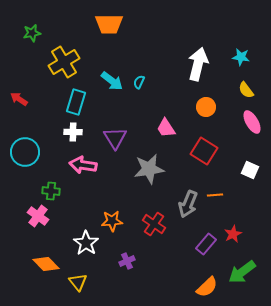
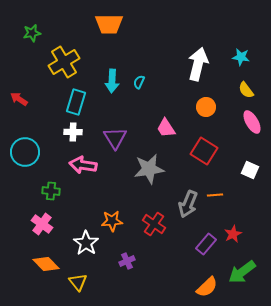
cyan arrow: rotated 55 degrees clockwise
pink cross: moved 4 px right, 8 px down
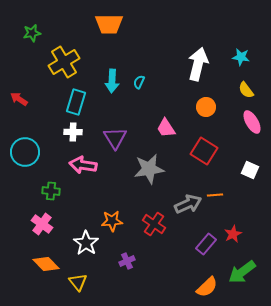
gray arrow: rotated 136 degrees counterclockwise
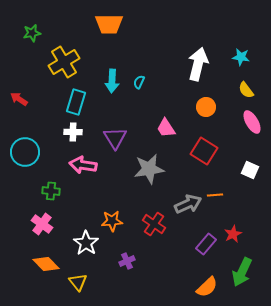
green arrow: rotated 28 degrees counterclockwise
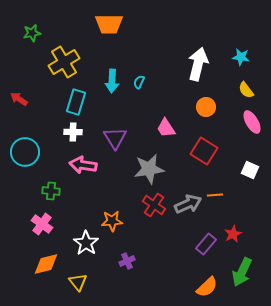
red cross: moved 19 px up
orange diamond: rotated 60 degrees counterclockwise
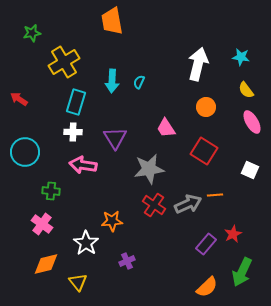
orange trapezoid: moved 3 px right, 3 px up; rotated 80 degrees clockwise
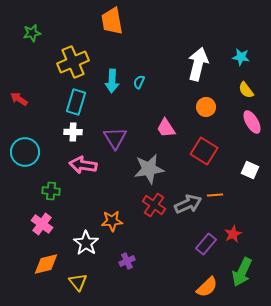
yellow cross: moved 9 px right; rotated 8 degrees clockwise
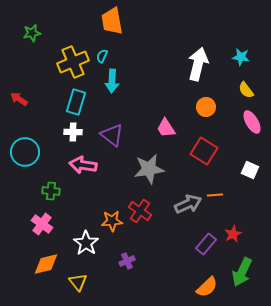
cyan semicircle: moved 37 px left, 26 px up
purple triangle: moved 3 px left, 3 px up; rotated 20 degrees counterclockwise
red cross: moved 14 px left, 6 px down
